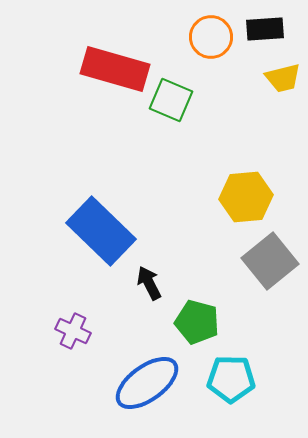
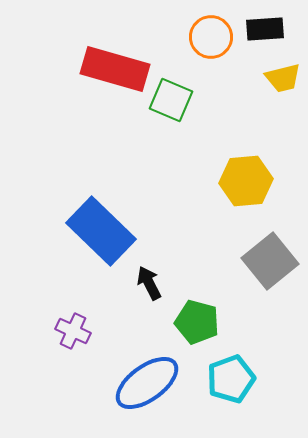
yellow hexagon: moved 16 px up
cyan pentagon: rotated 21 degrees counterclockwise
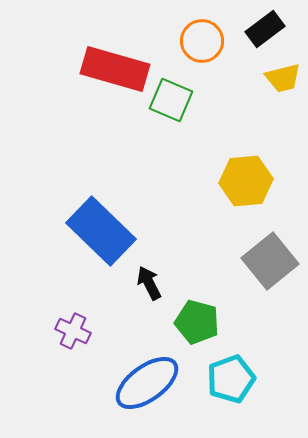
black rectangle: rotated 33 degrees counterclockwise
orange circle: moved 9 px left, 4 px down
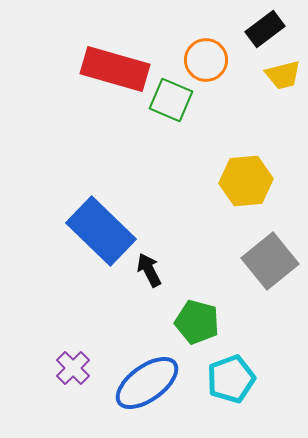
orange circle: moved 4 px right, 19 px down
yellow trapezoid: moved 3 px up
black arrow: moved 13 px up
purple cross: moved 37 px down; rotated 20 degrees clockwise
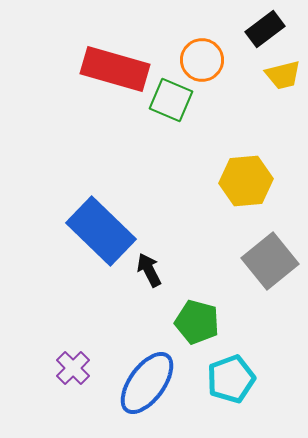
orange circle: moved 4 px left
blue ellipse: rotated 18 degrees counterclockwise
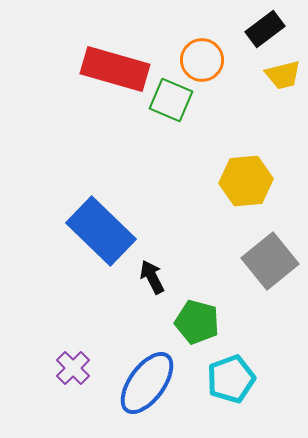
black arrow: moved 3 px right, 7 px down
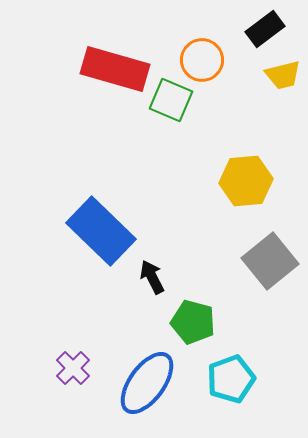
green pentagon: moved 4 px left
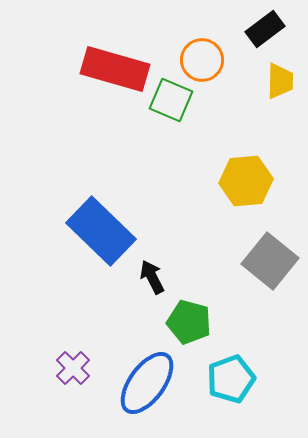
yellow trapezoid: moved 3 px left, 6 px down; rotated 75 degrees counterclockwise
gray square: rotated 12 degrees counterclockwise
green pentagon: moved 4 px left
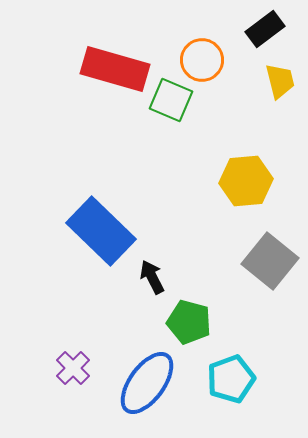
yellow trapezoid: rotated 15 degrees counterclockwise
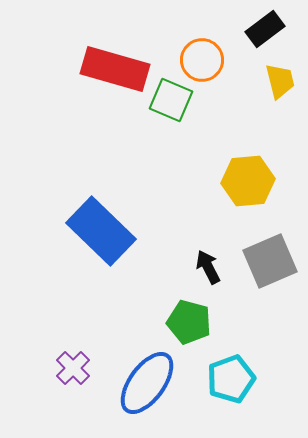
yellow hexagon: moved 2 px right
gray square: rotated 28 degrees clockwise
black arrow: moved 56 px right, 10 px up
